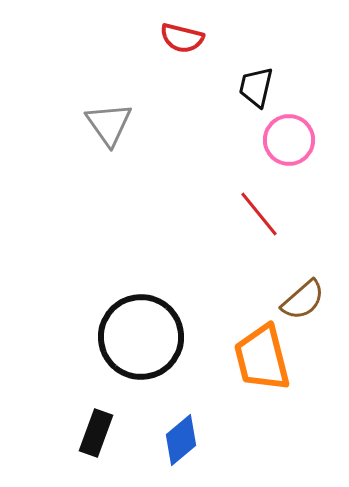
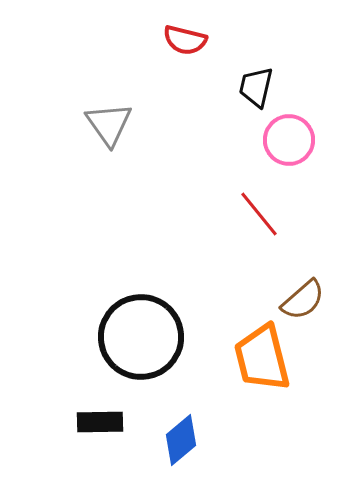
red semicircle: moved 3 px right, 2 px down
black rectangle: moved 4 px right, 11 px up; rotated 69 degrees clockwise
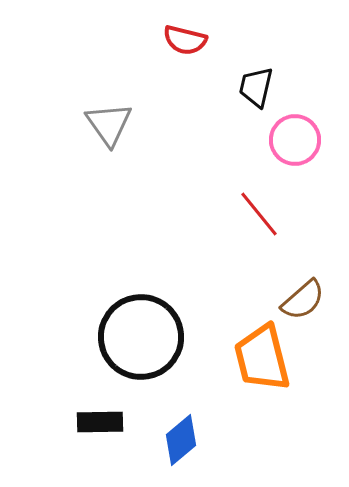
pink circle: moved 6 px right
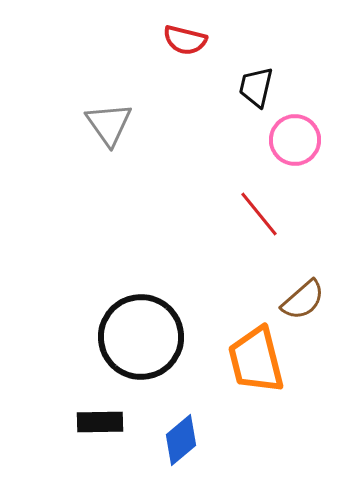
orange trapezoid: moved 6 px left, 2 px down
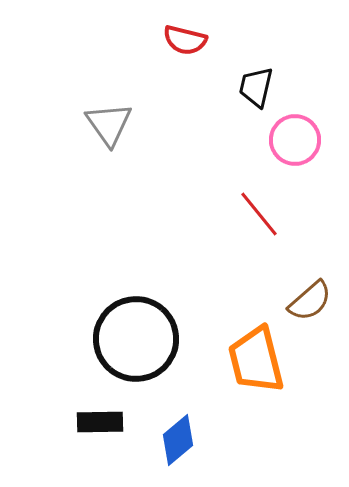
brown semicircle: moved 7 px right, 1 px down
black circle: moved 5 px left, 2 px down
blue diamond: moved 3 px left
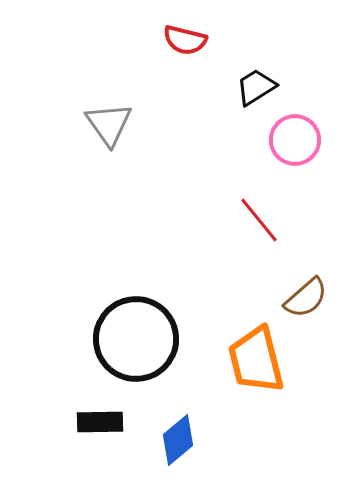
black trapezoid: rotated 45 degrees clockwise
red line: moved 6 px down
brown semicircle: moved 4 px left, 3 px up
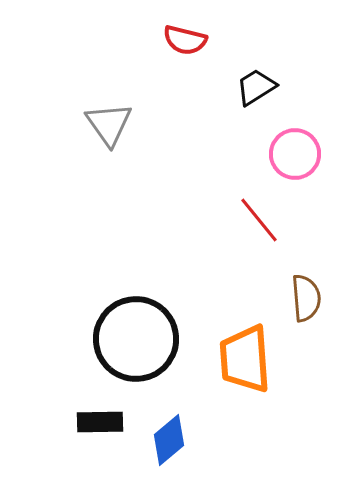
pink circle: moved 14 px down
brown semicircle: rotated 54 degrees counterclockwise
orange trapezoid: moved 11 px left, 1 px up; rotated 10 degrees clockwise
blue diamond: moved 9 px left
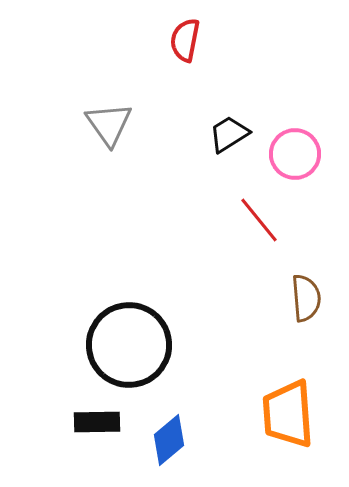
red semicircle: rotated 87 degrees clockwise
black trapezoid: moved 27 px left, 47 px down
black circle: moved 7 px left, 6 px down
orange trapezoid: moved 43 px right, 55 px down
black rectangle: moved 3 px left
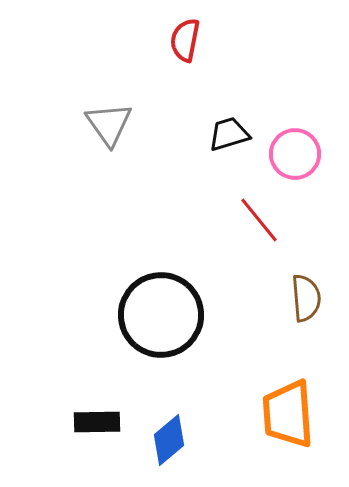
black trapezoid: rotated 15 degrees clockwise
black circle: moved 32 px right, 30 px up
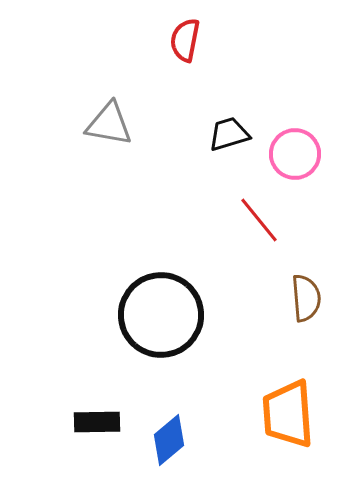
gray triangle: rotated 45 degrees counterclockwise
